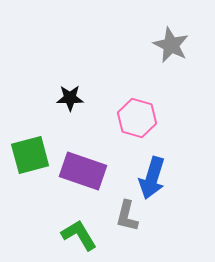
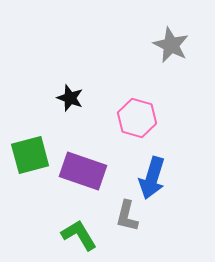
black star: rotated 20 degrees clockwise
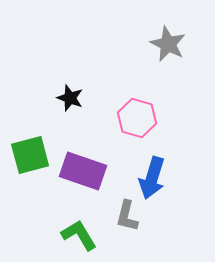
gray star: moved 3 px left, 1 px up
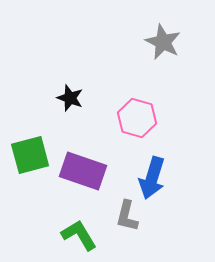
gray star: moved 5 px left, 2 px up
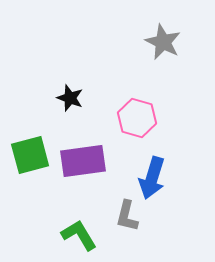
purple rectangle: moved 10 px up; rotated 27 degrees counterclockwise
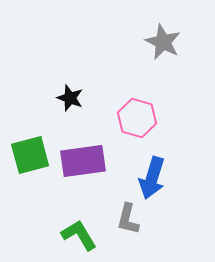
gray L-shape: moved 1 px right, 3 px down
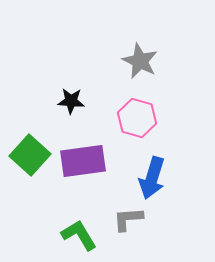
gray star: moved 23 px left, 19 px down
black star: moved 1 px right, 3 px down; rotated 16 degrees counterclockwise
green square: rotated 33 degrees counterclockwise
gray L-shape: rotated 72 degrees clockwise
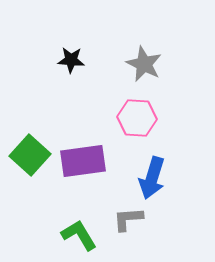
gray star: moved 4 px right, 3 px down
black star: moved 41 px up
pink hexagon: rotated 12 degrees counterclockwise
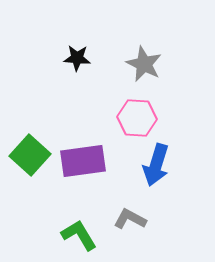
black star: moved 6 px right, 2 px up
blue arrow: moved 4 px right, 13 px up
gray L-shape: moved 2 px right; rotated 32 degrees clockwise
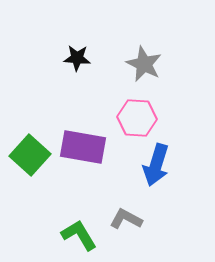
purple rectangle: moved 14 px up; rotated 18 degrees clockwise
gray L-shape: moved 4 px left
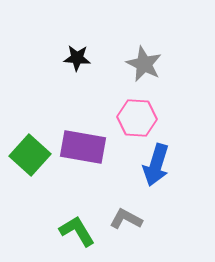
green L-shape: moved 2 px left, 4 px up
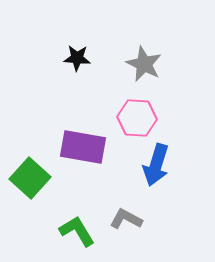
green square: moved 23 px down
